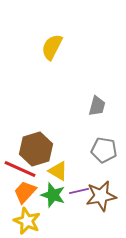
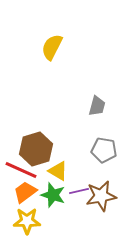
red line: moved 1 px right, 1 px down
orange trapezoid: rotated 10 degrees clockwise
yellow star: rotated 24 degrees counterclockwise
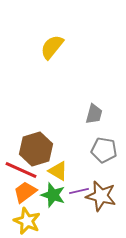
yellow semicircle: rotated 12 degrees clockwise
gray trapezoid: moved 3 px left, 8 px down
brown star: rotated 24 degrees clockwise
yellow star: rotated 24 degrees clockwise
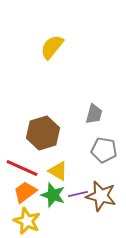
brown hexagon: moved 7 px right, 16 px up
red line: moved 1 px right, 2 px up
purple line: moved 1 px left, 3 px down
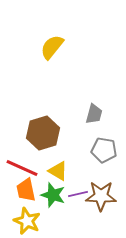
orange trapezoid: moved 1 px right, 2 px up; rotated 65 degrees counterclockwise
brown star: rotated 12 degrees counterclockwise
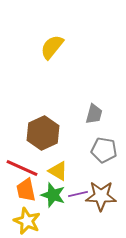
brown hexagon: rotated 8 degrees counterclockwise
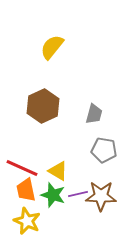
brown hexagon: moved 27 px up
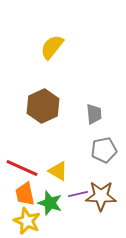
gray trapezoid: rotated 20 degrees counterclockwise
gray pentagon: rotated 20 degrees counterclockwise
orange trapezoid: moved 1 px left, 4 px down
green star: moved 3 px left, 8 px down
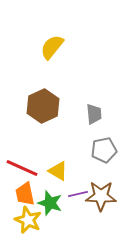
yellow star: moved 1 px right, 1 px up
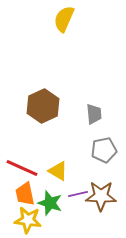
yellow semicircle: moved 12 px right, 28 px up; rotated 16 degrees counterclockwise
yellow star: rotated 16 degrees counterclockwise
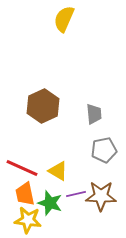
purple line: moved 2 px left
